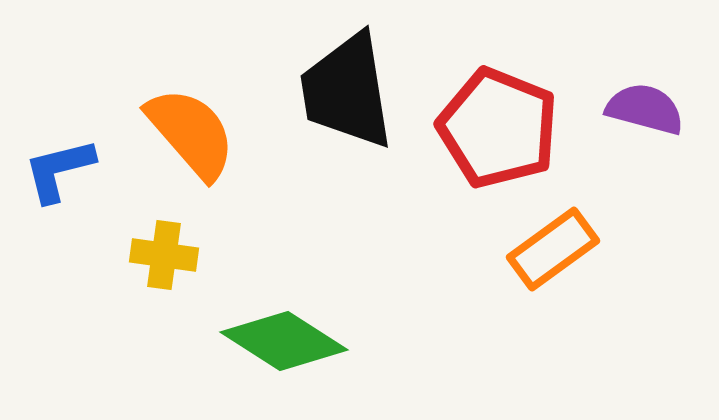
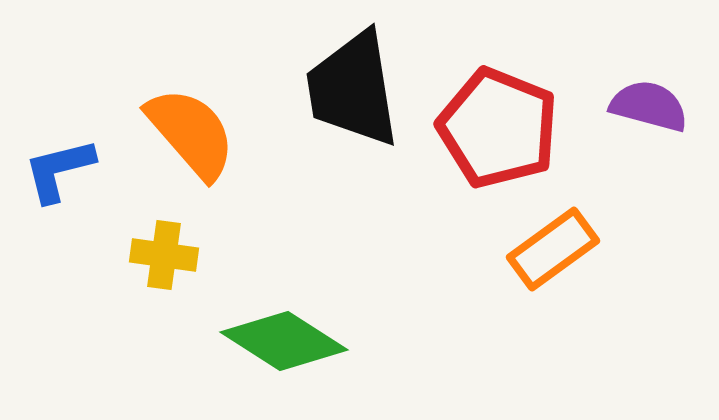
black trapezoid: moved 6 px right, 2 px up
purple semicircle: moved 4 px right, 3 px up
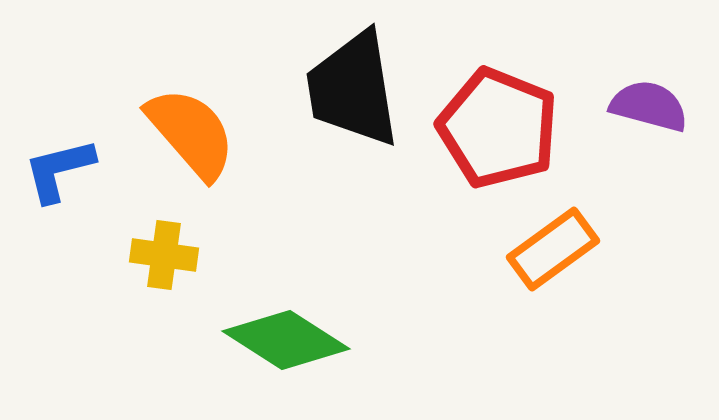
green diamond: moved 2 px right, 1 px up
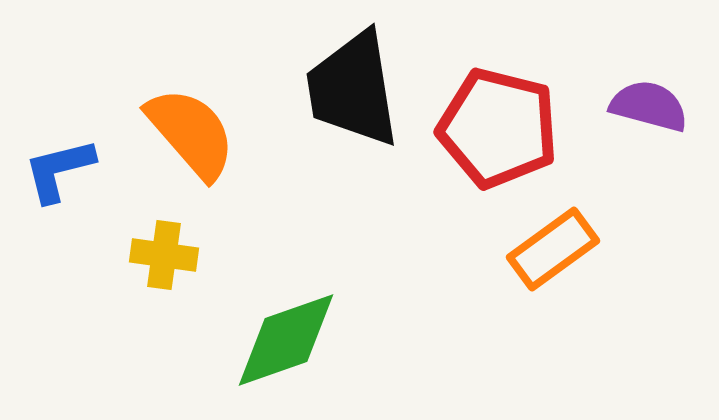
red pentagon: rotated 8 degrees counterclockwise
green diamond: rotated 52 degrees counterclockwise
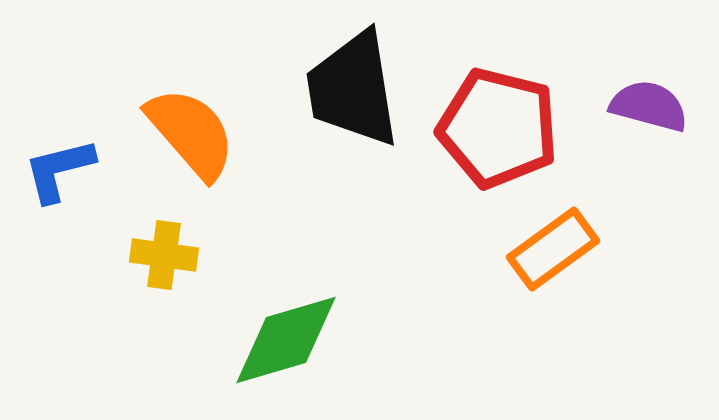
green diamond: rotated 3 degrees clockwise
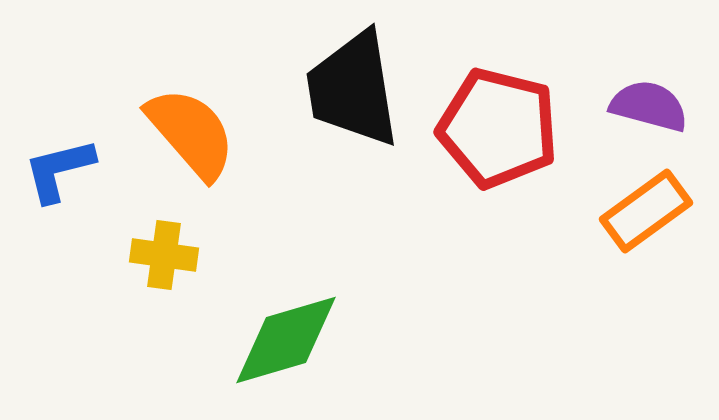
orange rectangle: moved 93 px right, 38 px up
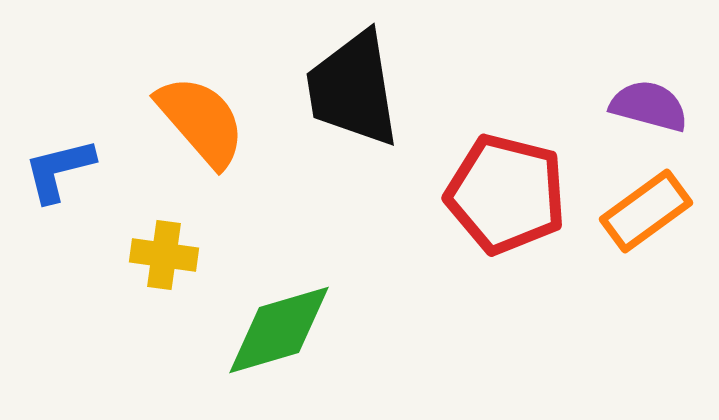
red pentagon: moved 8 px right, 66 px down
orange semicircle: moved 10 px right, 12 px up
green diamond: moved 7 px left, 10 px up
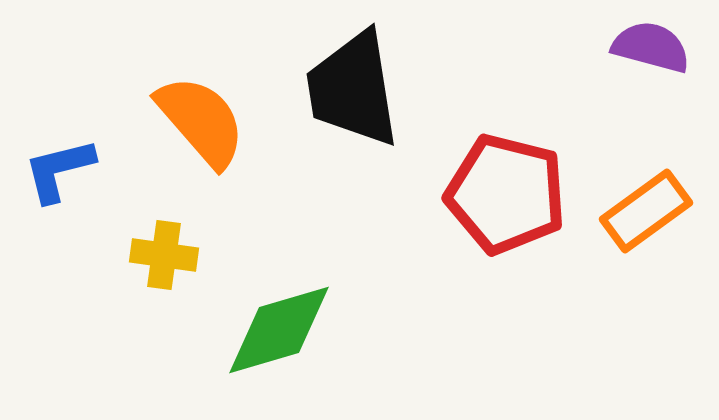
purple semicircle: moved 2 px right, 59 px up
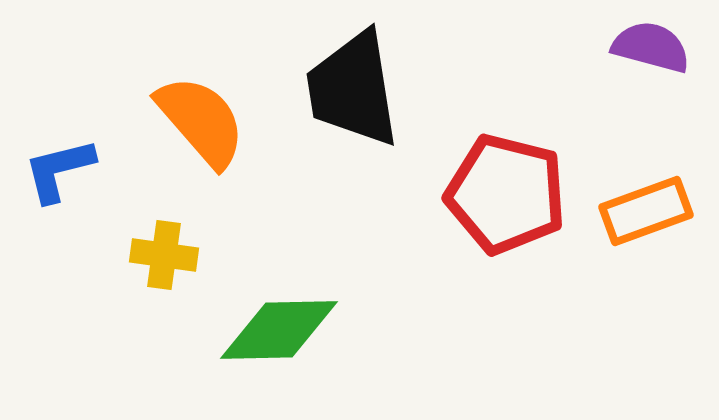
orange rectangle: rotated 16 degrees clockwise
green diamond: rotated 15 degrees clockwise
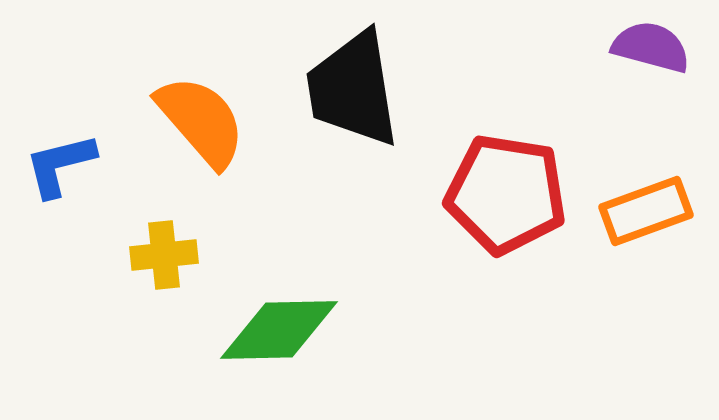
blue L-shape: moved 1 px right, 5 px up
red pentagon: rotated 5 degrees counterclockwise
yellow cross: rotated 14 degrees counterclockwise
